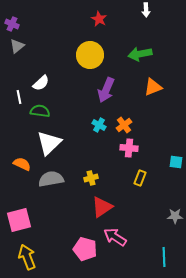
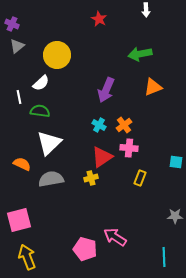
yellow circle: moved 33 px left
red triangle: moved 50 px up
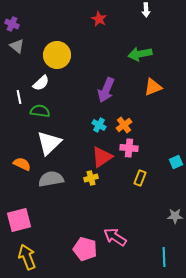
gray triangle: rotated 42 degrees counterclockwise
cyan square: rotated 32 degrees counterclockwise
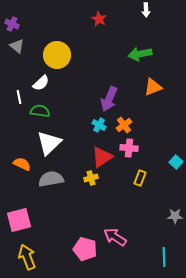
purple arrow: moved 3 px right, 9 px down
cyan square: rotated 24 degrees counterclockwise
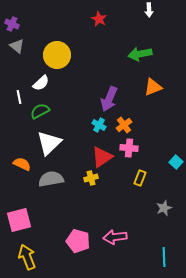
white arrow: moved 3 px right
green semicircle: rotated 36 degrees counterclockwise
gray star: moved 11 px left, 8 px up; rotated 21 degrees counterclockwise
pink arrow: rotated 40 degrees counterclockwise
pink pentagon: moved 7 px left, 8 px up
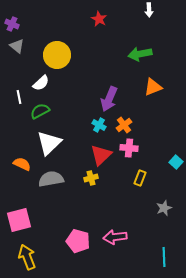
red triangle: moved 1 px left, 2 px up; rotated 10 degrees counterclockwise
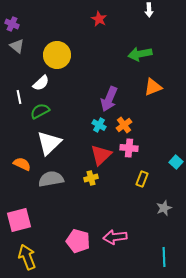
yellow rectangle: moved 2 px right, 1 px down
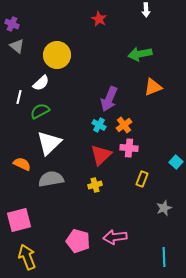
white arrow: moved 3 px left
white line: rotated 24 degrees clockwise
yellow cross: moved 4 px right, 7 px down
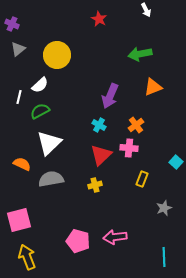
white arrow: rotated 24 degrees counterclockwise
gray triangle: moved 1 px right, 3 px down; rotated 42 degrees clockwise
white semicircle: moved 1 px left, 2 px down
purple arrow: moved 1 px right, 3 px up
orange cross: moved 12 px right
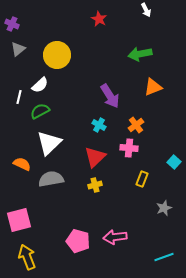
purple arrow: rotated 55 degrees counterclockwise
red triangle: moved 6 px left, 2 px down
cyan square: moved 2 px left
cyan line: rotated 72 degrees clockwise
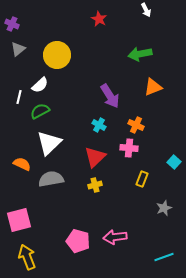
orange cross: rotated 28 degrees counterclockwise
